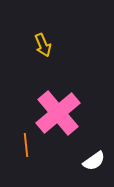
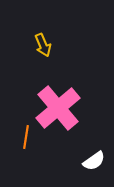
pink cross: moved 5 px up
orange line: moved 8 px up; rotated 15 degrees clockwise
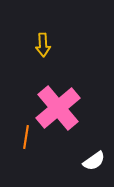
yellow arrow: rotated 20 degrees clockwise
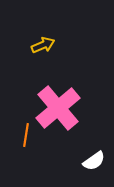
yellow arrow: rotated 110 degrees counterclockwise
orange line: moved 2 px up
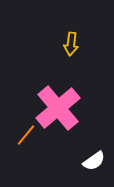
yellow arrow: moved 28 px right, 1 px up; rotated 120 degrees clockwise
orange line: rotated 30 degrees clockwise
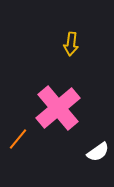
orange line: moved 8 px left, 4 px down
white semicircle: moved 4 px right, 9 px up
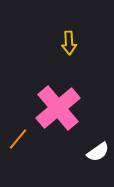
yellow arrow: moved 2 px left, 1 px up; rotated 10 degrees counterclockwise
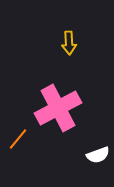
pink cross: rotated 12 degrees clockwise
white semicircle: moved 3 px down; rotated 15 degrees clockwise
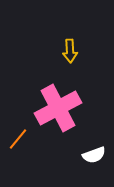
yellow arrow: moved 1 px right, 8 px down
white semicircle: moved 4 px left
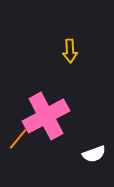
pink cross: moved 12 px left, 8 px down
white semicircle: moved 1 px up
